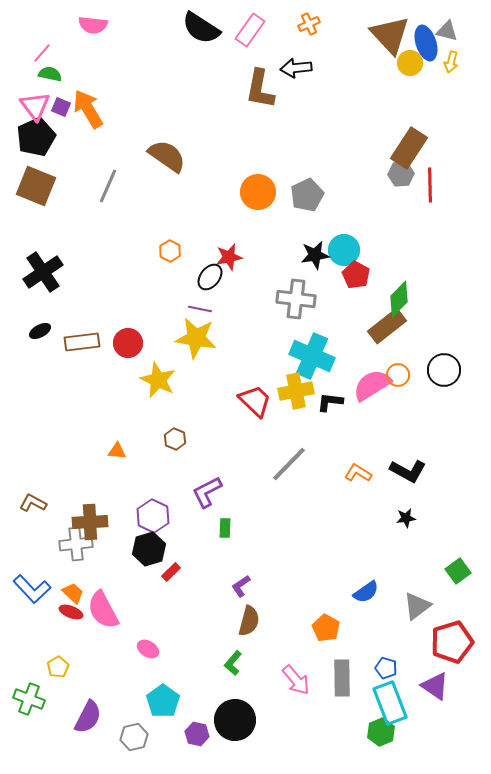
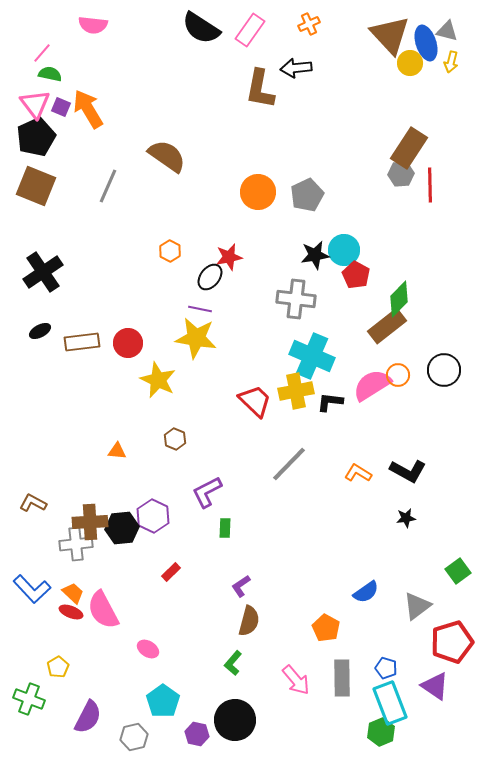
pink triangle at (35, 106): moved 2 px up
black hexagon at (149, 549): moved 27 px left, 21 px up; rotated 12 degrees clockwise
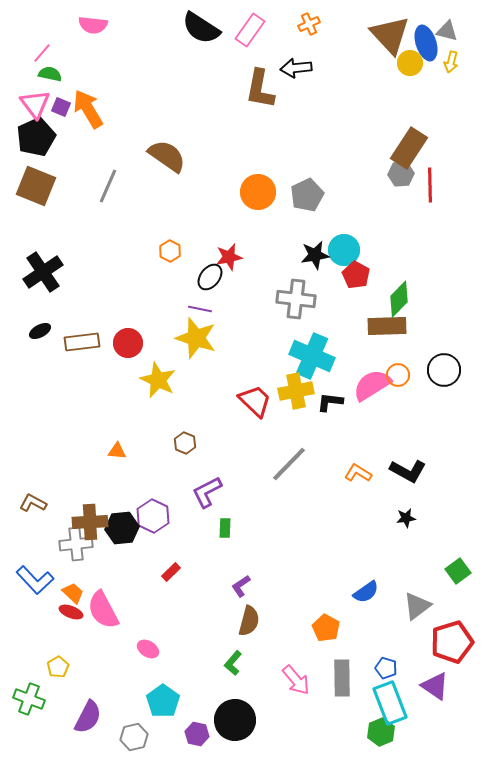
brown rectangle at (387, 326): rotated 36 degrees clockwise
yellow star at (196, 338): rotated 9 degrees clockwise
brown hexagon at (175, 439): moved 10 px right, 4 px down
blue L-shape at (32, 589): moved 3 px right, 9 px up
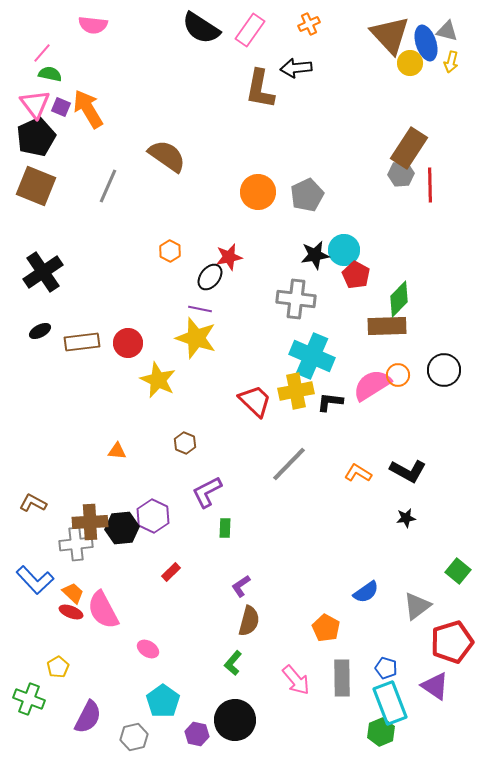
green square at (458, 571): rotated 15 degrees counterclockwise
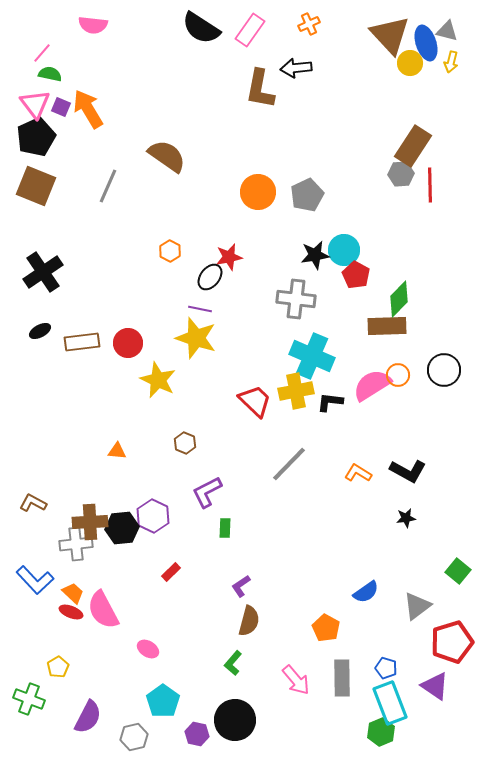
brown rectangle at (409, 148): moved 4 px right, 2 px up
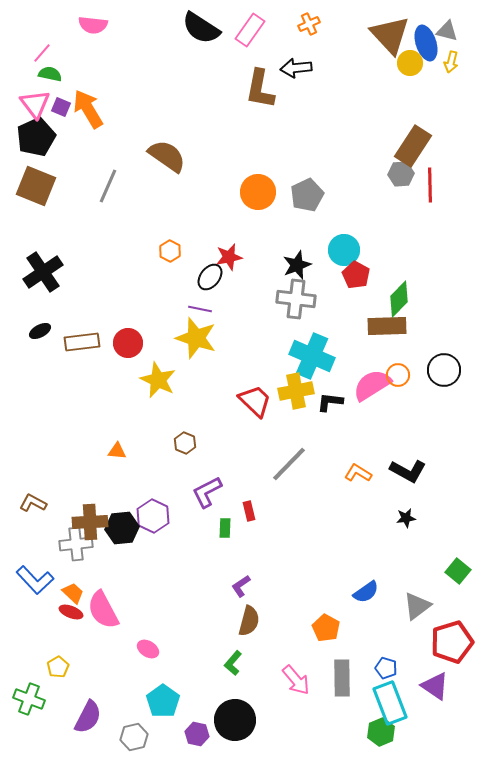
black star at (315, 255): moved 18 px left, 10 px down; rotated 12 degrees counterclockwise
red rectangle at (171, 572): moved 78 px right, 61 px up; rotated 60 degrees counterclockwise
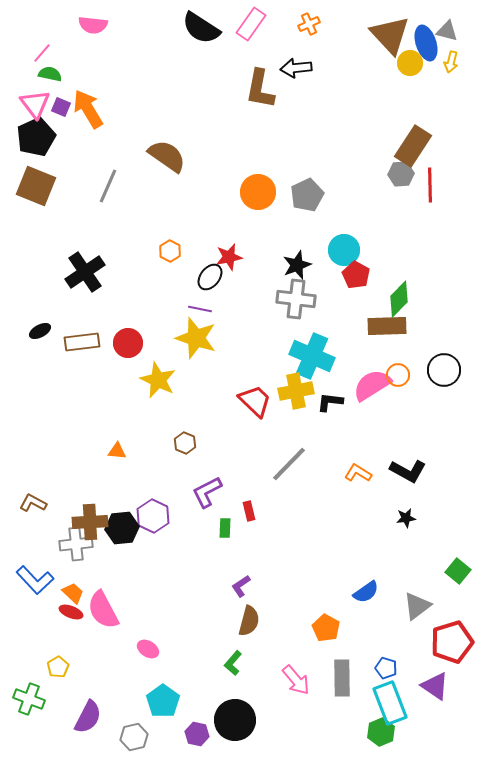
pink rectangle at (250, 30): moved 1 px right, 6 px up
black cross at (43, 272): moved 42 px right
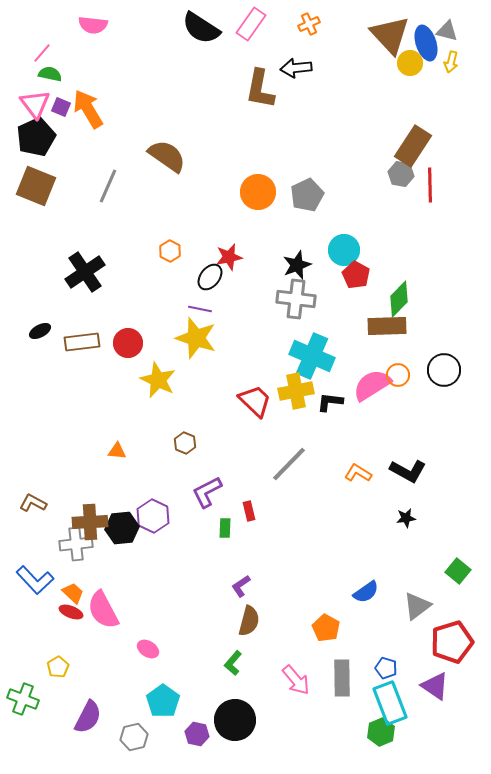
gray hexagon at (401, 174): rotated 15 degrees clockwise
green cross at (29, 699): moved 6 px left
